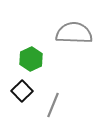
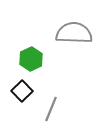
gray line: moved 2 px left, 4 px down
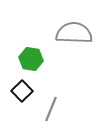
green hexagon: rotated 25 degrees counterclockwise
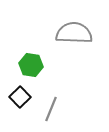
green hexagon: moved 6 px down
black square: moved 2 px left, 6 px down
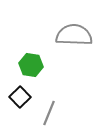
gray semicircle: moved 2 px down
gray line: moved 2 px left, 4 px down
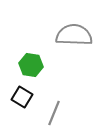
black square: moved 2 px right; rotated 15 degrees counterclockwise
gray line: moved 5 px right
